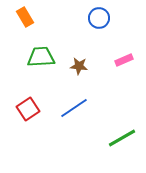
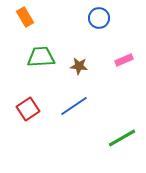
blue line: moved 2 px up
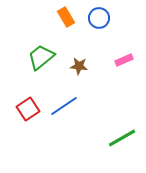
orange rectangle: moved 41 px right
green trapezoid: rotated 36 degrees counterclockwise
blue line: moved 10 px left
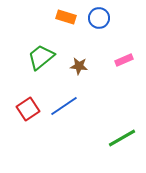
orange rectangle: rotated 42 degrees counterclockwise
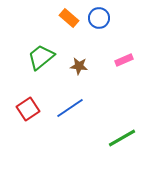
orange rectangle: moved 3 px right, 1 px down; rotated 24 degrees clockwise
blue line: moved 6 px right, 2 px down
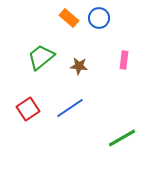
pink rectangle: rotated 60 degrees counterclockwise
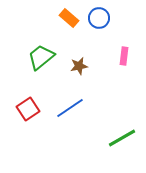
pink rectangle: moved 4 px up
brown star: rotated 18 degrees counterclockwise
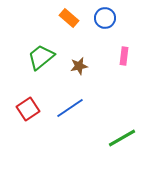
blue circle: moved 6 px right
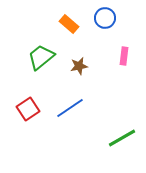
orange rectangle: moved 6 px down
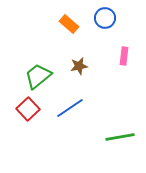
green trapezoid: moved 3 px left, 19 px down
red square: rotated 10 degrees counterclockwise
green line: moved 2 px left, 1 px up; rotated 20 degrees clockwise
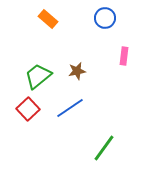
orange rectangle: moved 21 px left, 5 px up
brown star: moved 2 px left, 5 px down
green line: moved 16 px left, 11 px down; rotated 44 degrees counterclockwise
